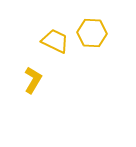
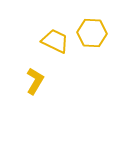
yellow L-shape: moved 2 px right, 1 px down
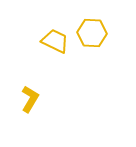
yellow L-shape: moved 5 px left, 18 px down
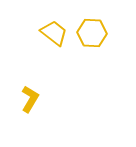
yellow trapezoid: moved 1 px left, 8 px up; rotated 12 degrees clockwise
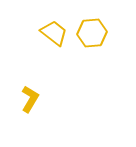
yellow hexagon: rotated 8 degrees counterclockwise
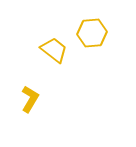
yellow trapezoid: moved 17 px down
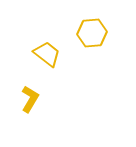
yellow trapezoid: moved 7 px left, 4 px down
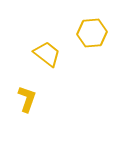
yellow L-shape: moved 3 px left; rotated 12 degrees counterclockwise
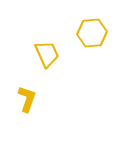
yellow trapezoid: rotated 28 degrees clockwise
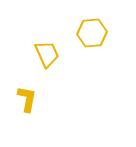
yellow L-shape: rotated 8 degrees counterclockwise
